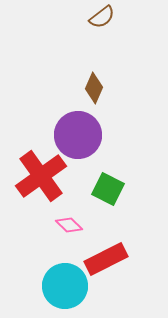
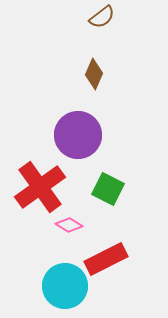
brown diamond: moved 14 px up
red cross: moved 1 px left, 11 px down
pink diamond: rotated 12 degrees counterclockwise
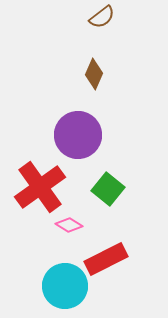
green square: rotated 12 degrees clockwise
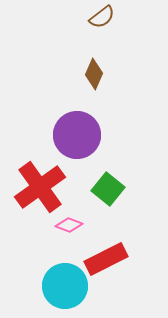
purple circle: moved 1 px left
pink diamond: rotated 12 degrees counterclockwise
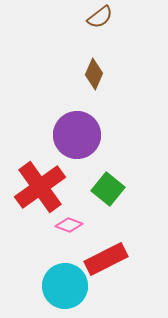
brown semicircle: moved 2 px left
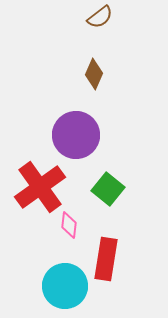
purple circle: moved 1 px left
pink diamond: rotated 76 degrees clockwise
red rectangle: rotated 54 degrees counterclockwise
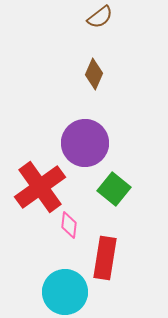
purple circle: moved 9 px right, 8 px down
green square: moved 6 px right
red rectangle: moved 1 px left, 1 px up
cyan circle: moved 6 px down
